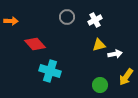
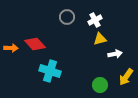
orange arrow: moved 27 px down
yellow triangle: moved 1 px right, 6 px up
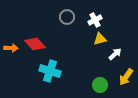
white arrow: rotated 32 degrees counterclockwise
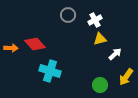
gray circle: moved 1 px right, 2 px up
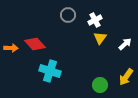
yellow triangle: moved 1 px up; rotated 40 degrees counterclockwise
white arrow: moved 10 px right, 10 px up
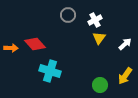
yellow triangle: moved 1 px left
yellow arrow: moved 1 px left, 1 px up
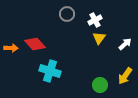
gray circle: moved 1 px left, 1 px up
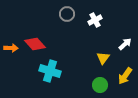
yellow triangle: moved 4 px right, 20 px down
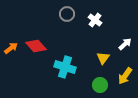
white cross: rotated 24 degrees counterclockwise
red diamond: moved 1 px right, 2 px down
orange arrow: rotated 40 degrees counterclockwise
cyan cross: moved 15 px right, 4 px up
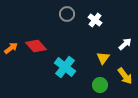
cyan cross: rotated 20 degrees clockwise
yellow arrow: rotated 72 degrees counterclockwise
